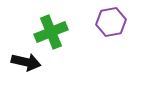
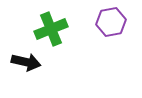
green cross: moved 3 px up
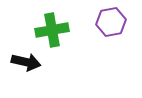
green cross: moved 1 px right, 1 px down; rotated 12 degrees clockwise
